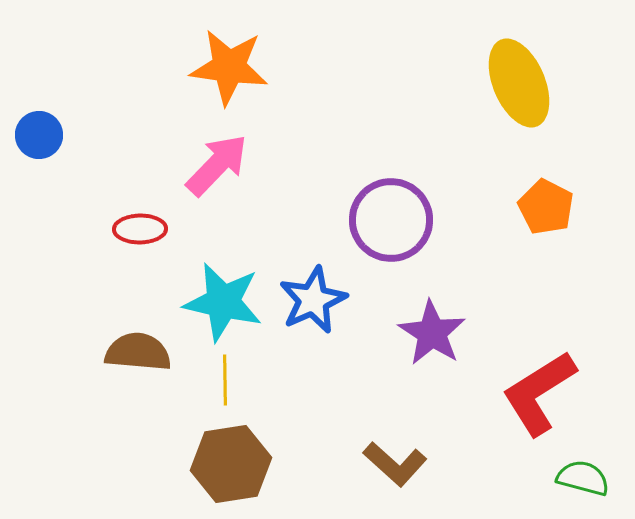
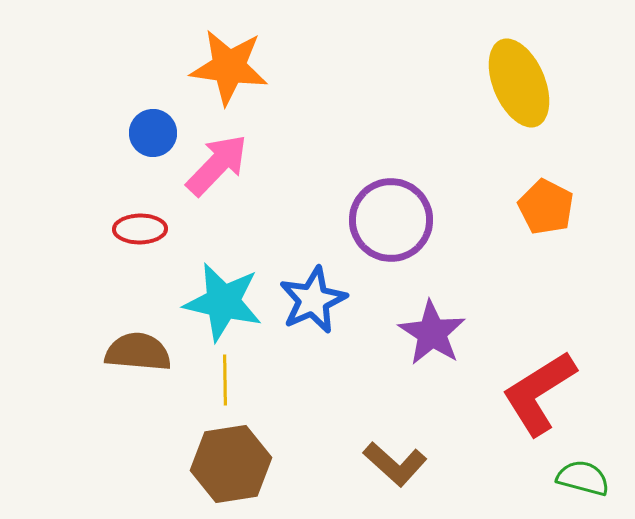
blue circle: moved 114 px right, 2 px up
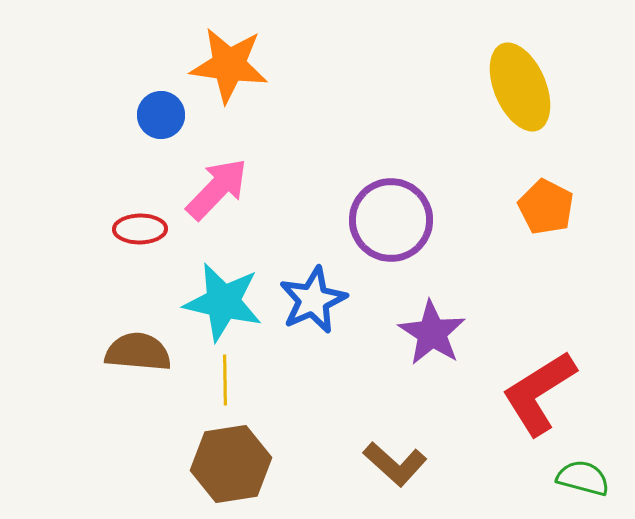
orange star: moved 2 px up
yellow ellipse: moved 1 px right, 4 px down
blue circle: moved 8 px right, 18 px up
pink arrow: moved 24 px down
